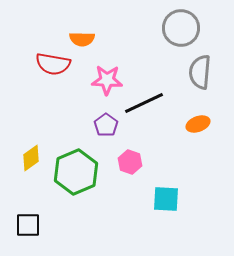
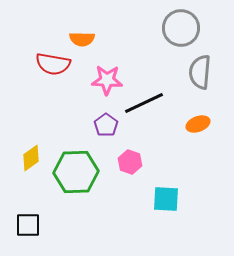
green hexagon: rotated 21 degrees clockwise
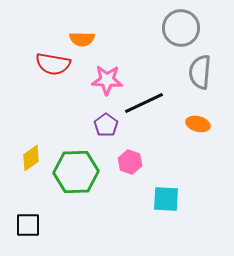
orange ellipse: rotated 35 degrees clockwise
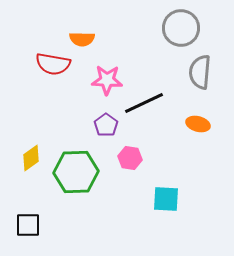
pink hexagon: moved 4 px up; rotated 10 degrees counterclockwise
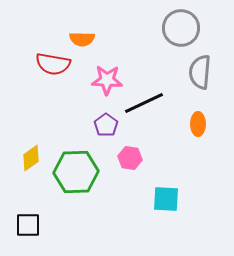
orange ellipse: rotated 75 degrees clockwise
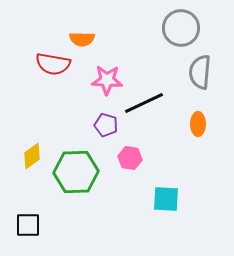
purple pentagon: rotated 20 degrees counterclockwise
yellow diamond: moved 1 px right, 2 px up
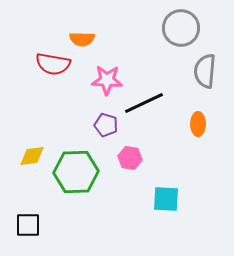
gray semicircle: moved 5 px right, 1 px up
yellow diamond: rotated 28 degrees clockwise
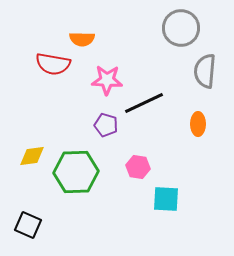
pink hexagon: moved 8 px right, 9 px down
black square: rotated 24 degrees clockwise
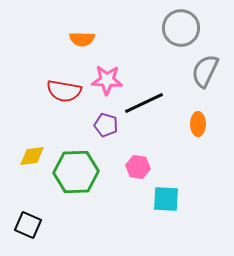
red semicircle: moved 11 px right, 27 px down
gray semicircle: rotated 20 degrees clockwise
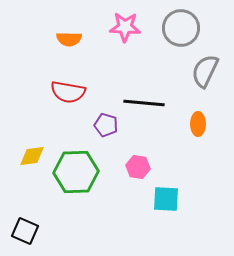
orange semicircle: moved 13 px left
pink star: moved 18 px right, 53 px up
red semicircle: moved 4 px right, 1 px down
black line: rotated 30 degrees clockwise
black square: moved 3 px left, 6 px down
